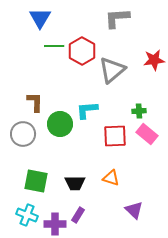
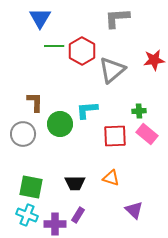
green square: moved 5 px left, 6 px down
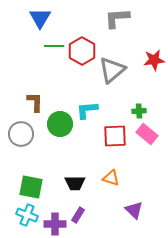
gray circle: moved 2 px left
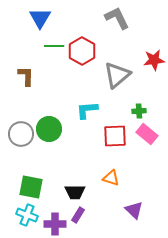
gray L-shape: rotated 68 degrees clockwise
gray triangle: moved 5 px right, 5 px down
brown L-shape: moved 9 px left, 26 px up
green circle: moved 11 px left, 5 px down
black trapezoid: moved 9 px down
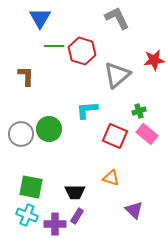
red hexagon: rotated 12 degrees counterclockwise
green cross: rotated 16 degrees counterclockwise
red square: rotated 25 degrees clockwise
purple rectangle: moved 1 px left, 1 px down
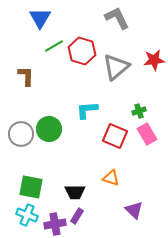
green line: rotated 30 degrees counterclockwise
gray triangle: moved 1 px left, 8 px up
pink rectangle: rotated 20 degrees clockwise
purple cross: rotated 10 degrees counterclockwise
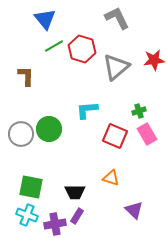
blue triangle: moved 5 px right, 1 px down; rotated 10 degrees counterclockwise
red hexagon: moved 2 px up
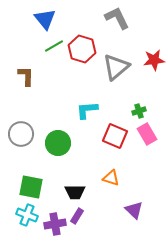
green circle: moved 9 px right, 14 px down
